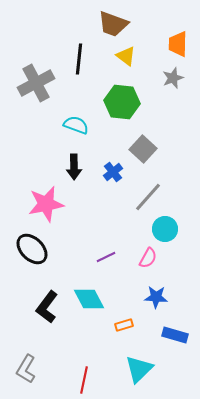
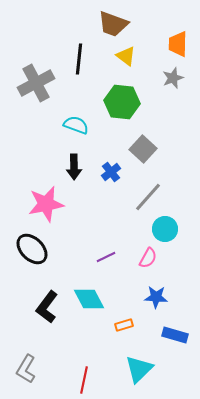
blue cross: moved 2 px left
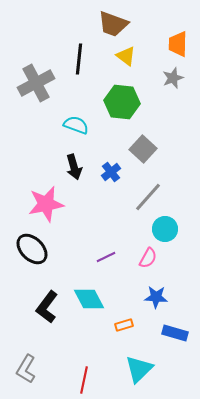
black arrow: rotated 15 degrees counterclockwise
blue rectangle: moved 2 px up
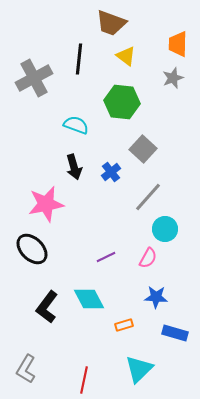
brown trapezoid: moved 2 px left, 1 px up
gray cross: moved 2 px left, 5 px up
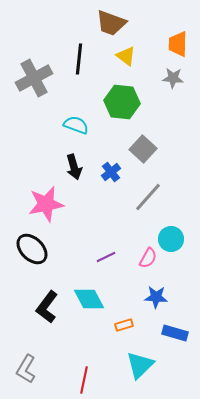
gray star: rotated 25 degrees clockwise
cyan circle: moved 6 px right, 10 px down
cyan triangle: moved 1 px right, 4 px up
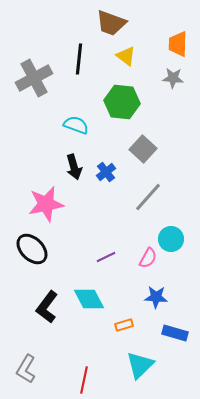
blue cross: moved 5 px left
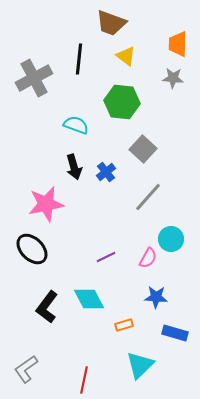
gray L-shape: rotated 24 degrees clockwise
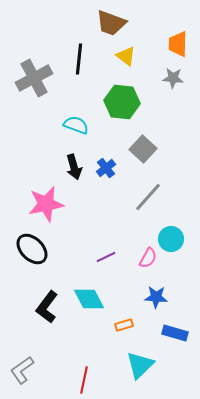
blue cross: moved 4 px up
gray L-shape: moved 4 px left, 1 px down
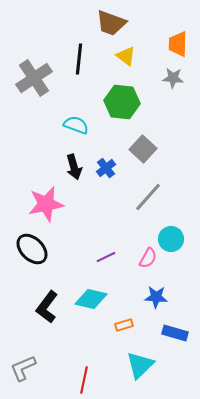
gray cross: rotated 6 degrees counterclockwise
cyan diamond: moved 2 px right; rotated 48 degrees counterclockwise
gray L-shape: moved 1 px right, 2 px up; rotated 12 degrees clockwise
